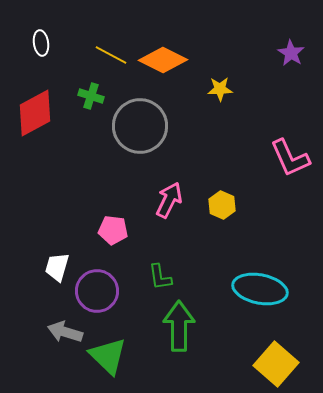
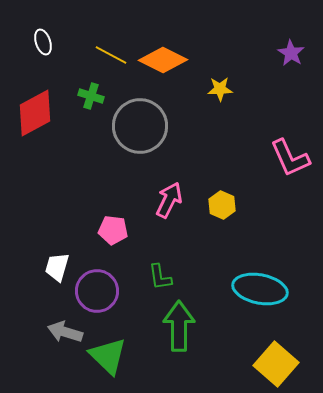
white ellipse: moved 2 px right, 1 px up; rotated 10 degrees counterclockwise
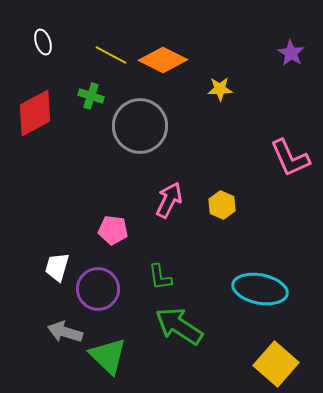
purple circle: moved 1 px right, 2 px up
green arrow: rotated 57 degrees counterclockwise
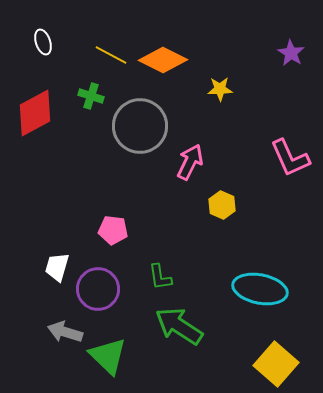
pink arrow: moved 21 px right, 38 px up
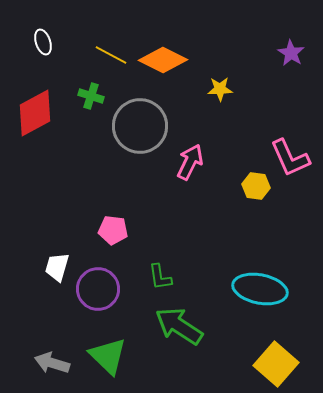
yellow hexagon: moved 34 px right, 19 px up; rotated 16 degrees counterclockwise
gray arrow: moved 13 px left, 31 px down
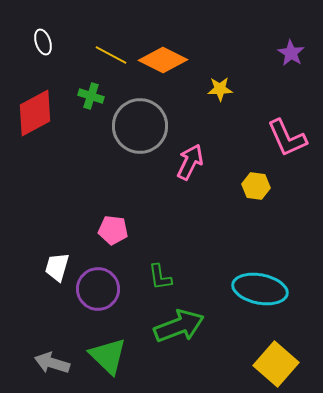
pink L-shape: moved 3 px left, 20 px up
green arrow: rotated 126 degrees clockwise
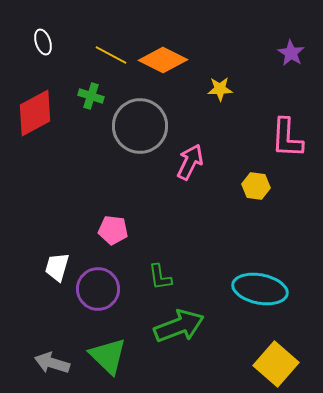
pink L-shape: rotated 27 degrees clockwise
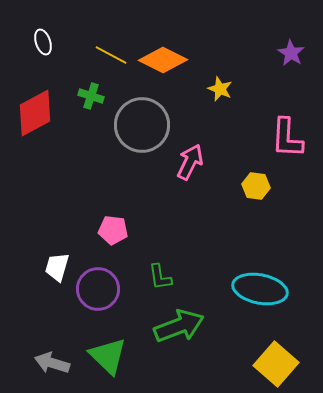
yellow star: rotated 25 degrees clockwise
gray circle: moved 2 px right, 1 px up
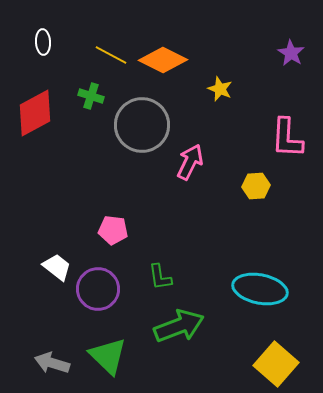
white ellipse: rotated 15 degrees clockwise
yellow hexagon: rotated 12 degrees counterclockwise
white trapezoid: rotated 112 degrees clockwise
